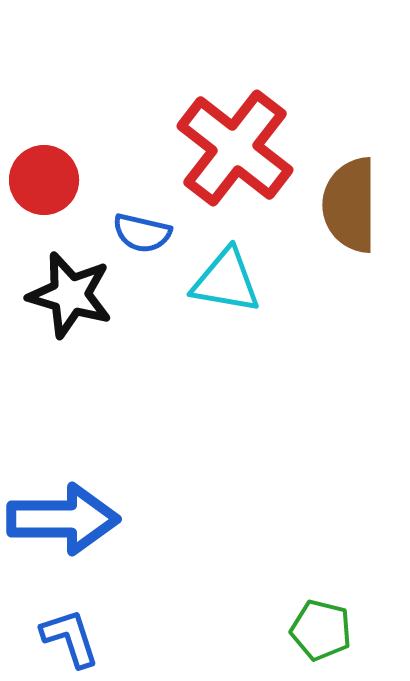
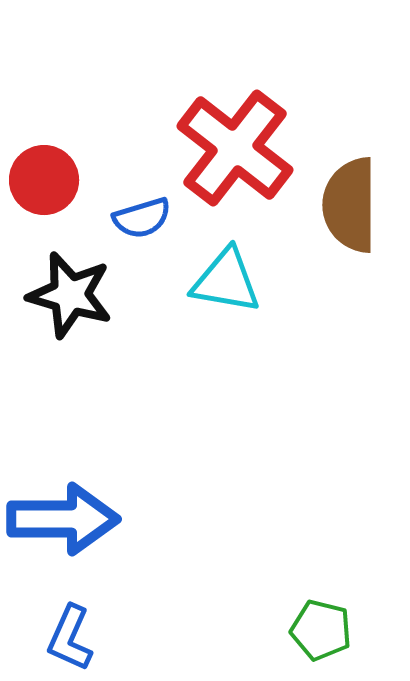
blue semicircle: moved 15 px up; rotated 30 degrees counterclockwise
blue L-shape: rotated 138 degrees counterclockwise
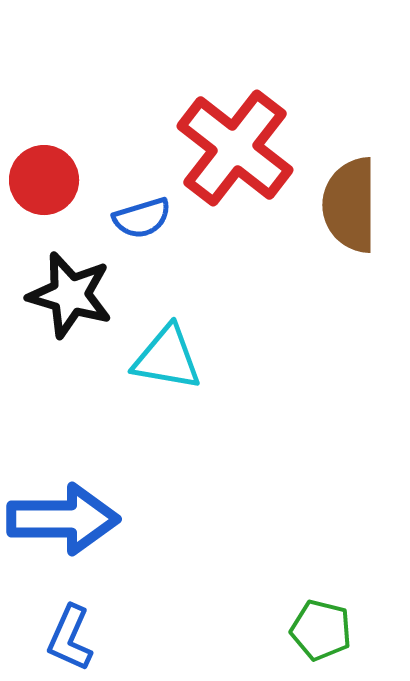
cyan triangle: moved 59 px left, 77 px down
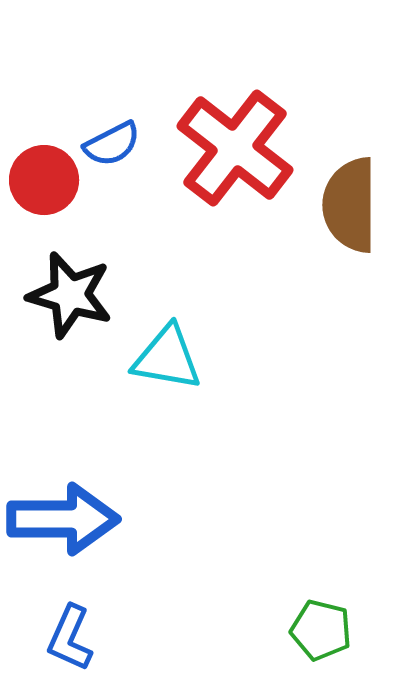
blue semicircle: moved 30 px left, 74 px up; rotated 10 degrees counterclockwise
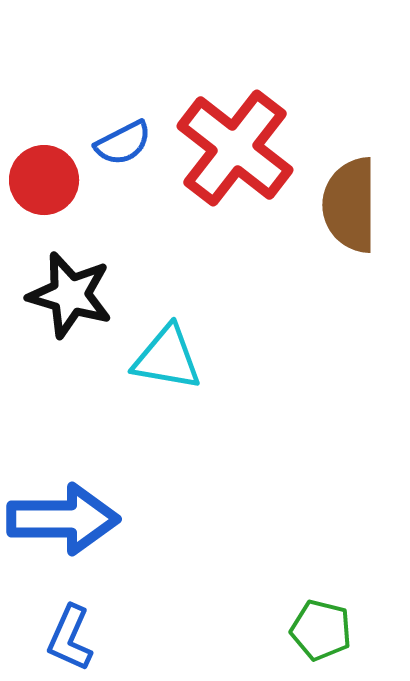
blue semicircle: moved 11 px right, 1 px up
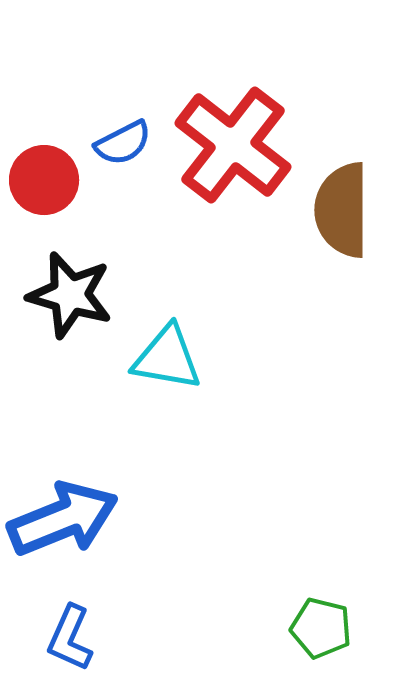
red cross: moved 2 px left, 3 px up
brown semicircle: moved 8 px left, 5 px down
blue arrow: rotated 22 degrees counterclockwise
green pentagon: moved 2 px up
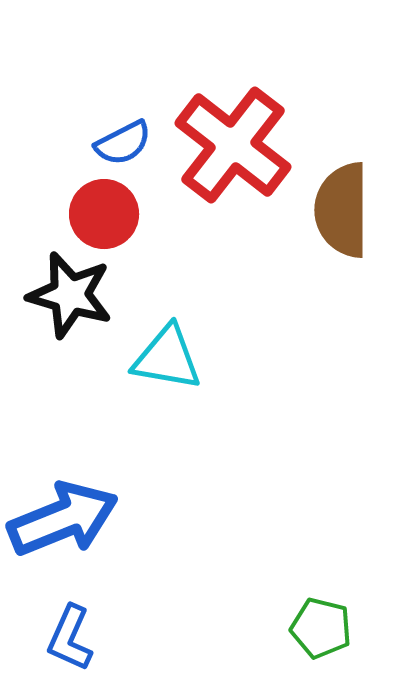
red circle: moved 60 px right, 34 px down
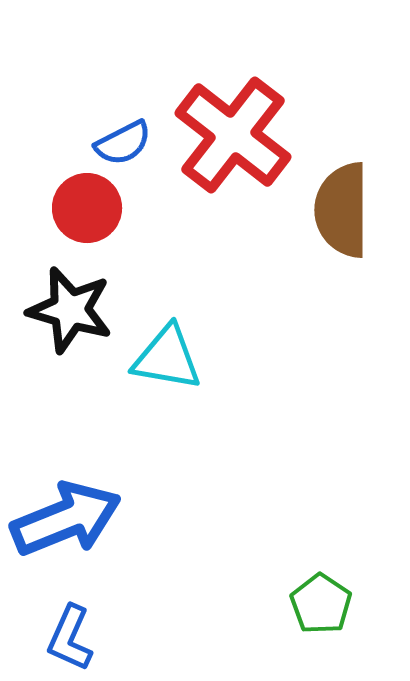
red cross: moved 10 px up
red circle: moved 17 px left, 6 px up
black star: moved 15 px down
blue arrow: moved 3 px right
green pentagon: moved 24 px up; rotated 20 degrees clockwise
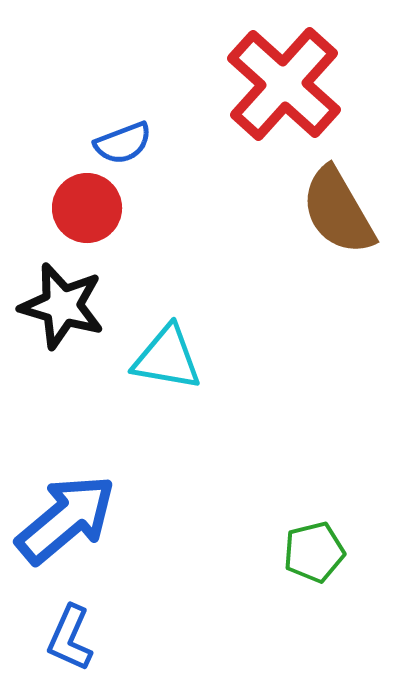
red cross: moved 51 px right, 51 px up; rotated 4 degrees clockwise
blue semicircle: rotated 6 degrees clockwise
brown semicircle: moved 4 px left, 1 px down; rotated 30 degrees counterclockwise
black star: moved 8 px left, 4 px up
blue arrow: rotated 18 degrees counterclockwise
green pentagon: moved 7 px left, 52 px up; rotated 24 degrees clockwise
